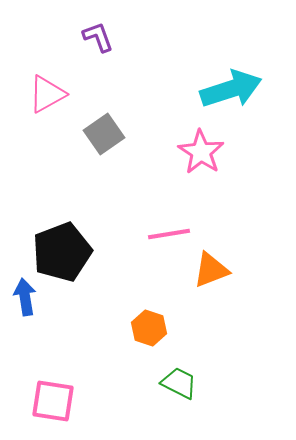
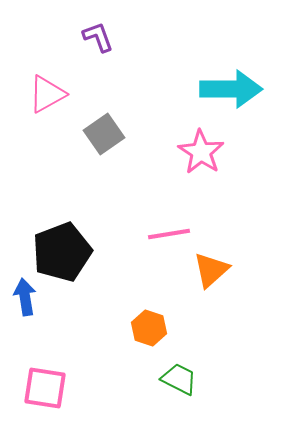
cyan arrow: rotated 18 degrees clockwise
orange triangle: rotated 21 degrees counterclockwise
green trapezoid: moved 4 px up
pink square: moved 8 px left, 13 px up
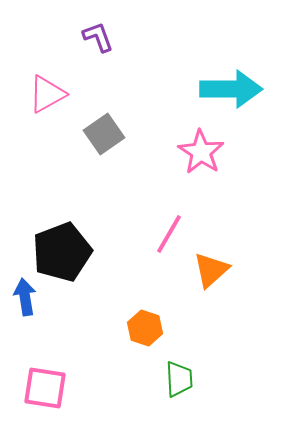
pink line: rotated 51 degrees counterclockwise
orange hexagon: moved 4 px left
green trapezoid: rotated 60 degrees clockwise
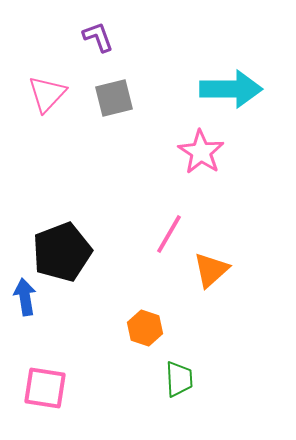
pink triangle: rotated 18 degrees counterclockwise
gray square: moved 10 px right, 36 px up; rotated 21 degrees clockwise
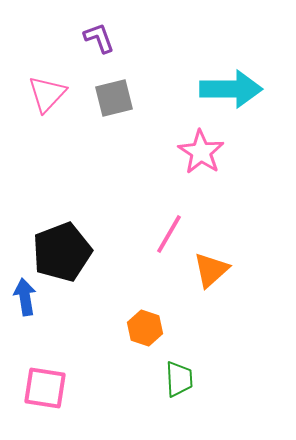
purple L-shape: moved 1 px right, 1 px down
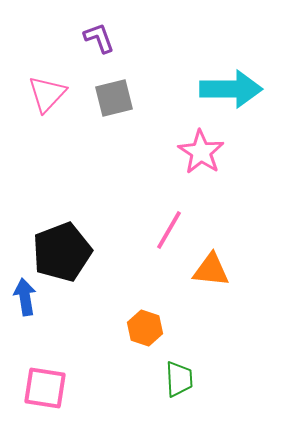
pink line: moved 4 px up
orange triangle: rotated 48 degrees clockwise
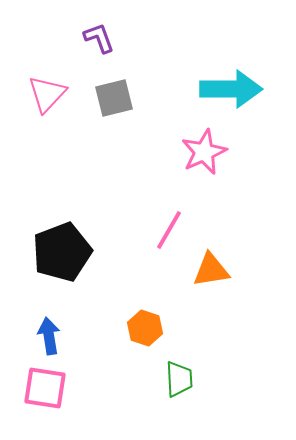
pink star: moved 3 px right; rotated 15 degrees clockwise
orange triangle: rotated 15 degrees counterclockwise
blue arrow: moved 24 px right, 39 px down
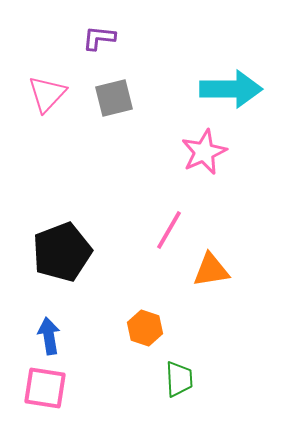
purple L-shape: rotated 64 degrees counterclockwise
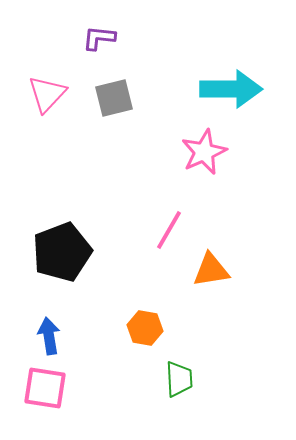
orange hexagon: rotated 8 degrees counterclockwise
